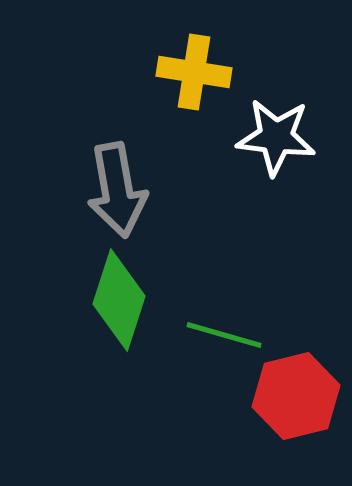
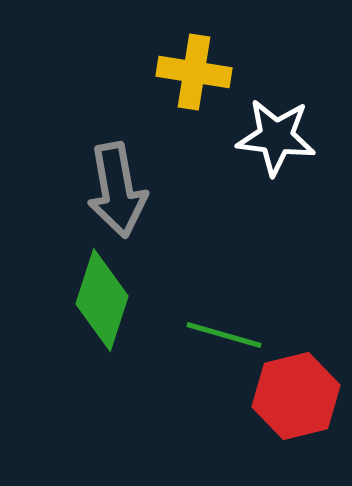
green diamond: moved 17 px left
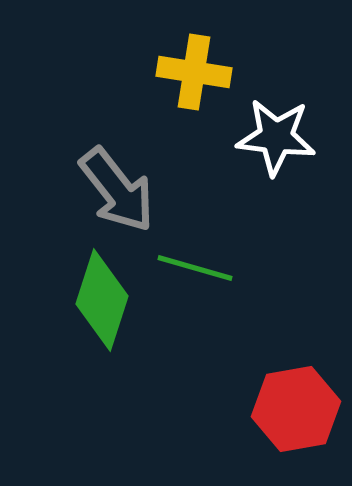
gray arrow: rotated 28 degrees counterclockwise
green line: moved 29 px left, 67 px up
red hexagon: moved 13 px down; rotated 4 degrees clockwise
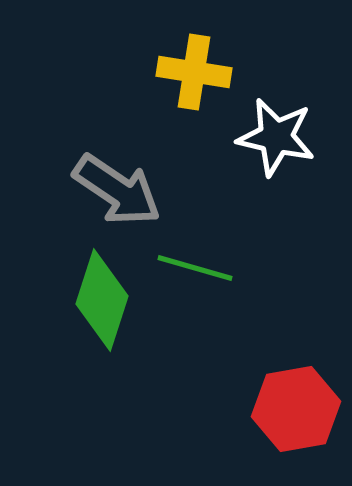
white star: rotated 6 degrees clockwise
gray arrow: rotated 18 degrees counterclockwise
